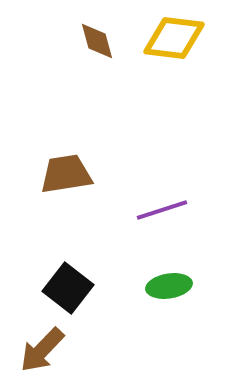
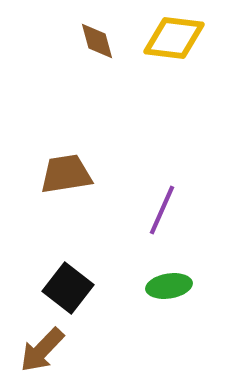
purple line: rotated 48 degrees counterclockwise
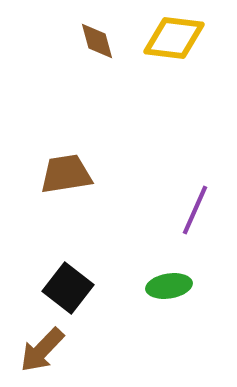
purple line: moved 33 px right
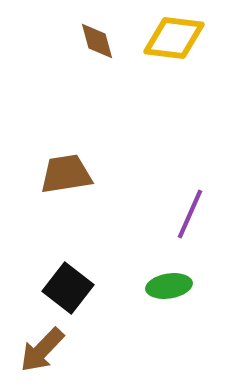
purple line: moved 5 px left, 4 px down
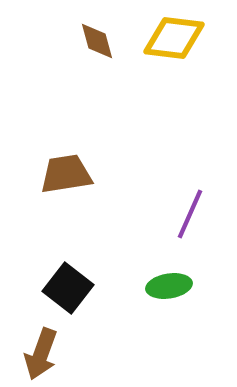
brown arrow: moved 1 px left, 4 px down; rotated 24 degrees counterclockwise
